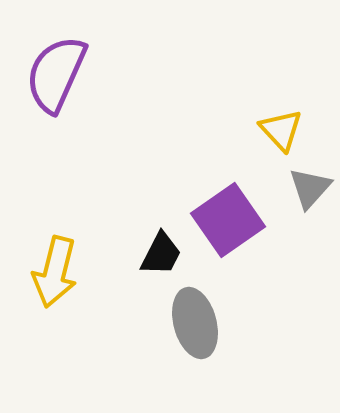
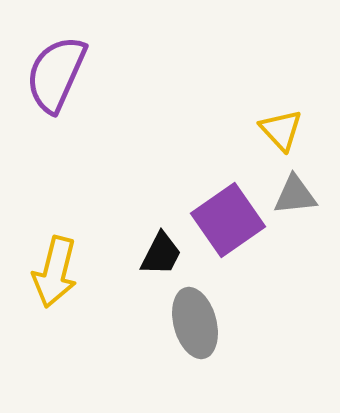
gray triangle: moved 15 px left, 7 px down; rotated 42 degrees clockwise
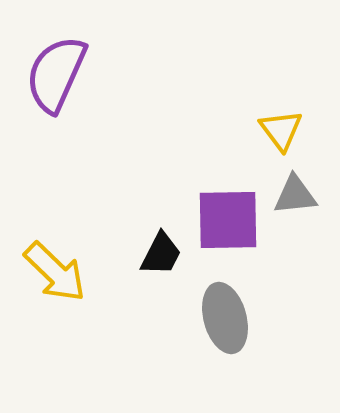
yellow triangle: rotated 6 degrees clockwise
purple square: rotated 34 degrees clockwise
yellow arrow: rotated 60 degrees counterclockwise
gray ellipse: moved 30 px right, 5 px up
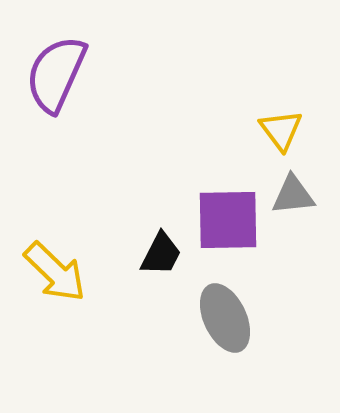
gray triangle: moved 2 px left
gray ellipse: rotated 10 degrees counterclockwise
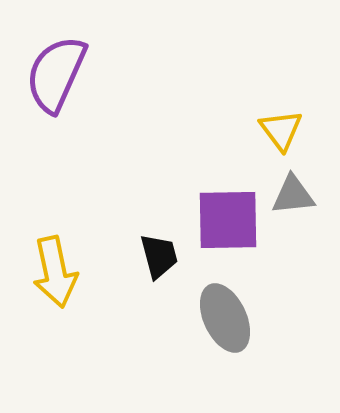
black trapezoid: moved 2 px left, 2 px down; rotated 42 degrees counterclockwise
yellow arrow: rotated 34 degrees clockwise
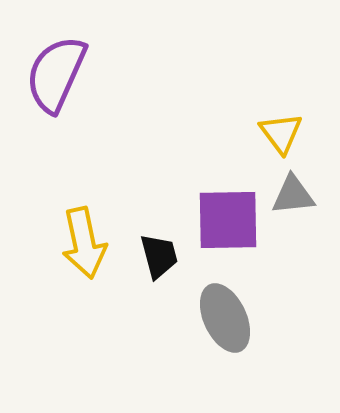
yellow triangle: moved 3 px down
yellow arrow: moved 29 px right, 29 px up
